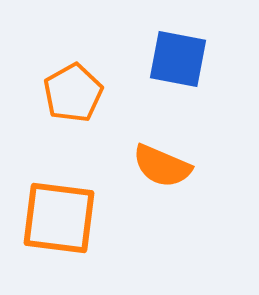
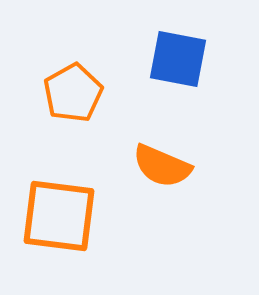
orange square: moved 2 px up
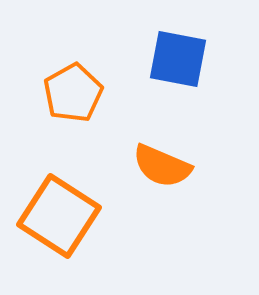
orange square: rotated 26 degrees clockwise
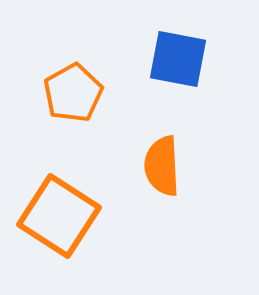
orange semicircle: rotated 64 degrees clockwise
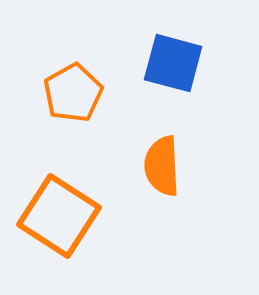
blue square: moved 5 px left, 4 px down; rotated 4 degrees clockwise
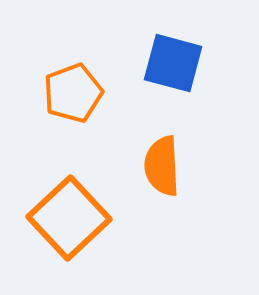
orange pentagon: rotated 8 degrees clockwise
orange square: moved 10 px right, 2 px down; rotated 14 degrees clockwise
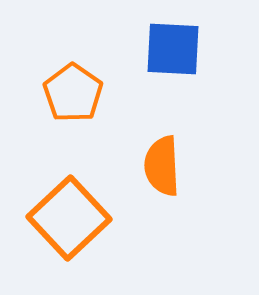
blue square: moved 14 px up; rotated 12 degrees counterclockwise
orange pentagon: rotated 16 degrees counterclockwise
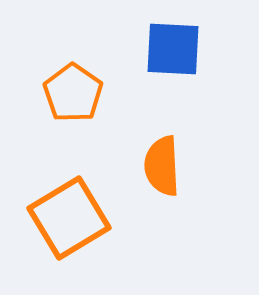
orange square: rotated 12 degrees clockwise
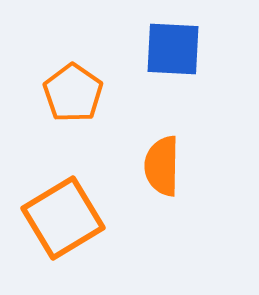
orange semicircle: rotated 4 degrees clockwise
orange square: moved 6 px left
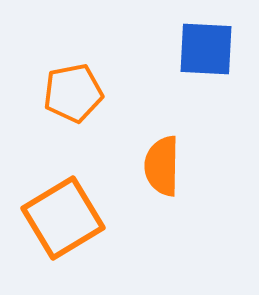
blue square: moved 33 px right
orange pentagon: rotated 26 degrees clockwise
